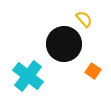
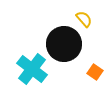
orange square: moved 2 px right, 1 px down
cyan cross: moved 4 px right, 7 px up
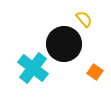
cyan cross: moved 1 px right, 1 px up
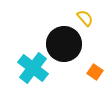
yellow semicircle: moved 1 px right, 1 px up
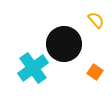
yellow semicircle: moved 11 px right, 2 px down
cyan cross: rotated 16 degrees clockwise
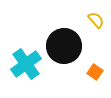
black circle: moved 2 px down
cyan cross: moved 7 px left, 4 px up
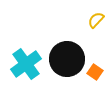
yellow semicircle: rotated 96 degrees counterclockwise
black circle: moved 3 px right, 13 px down
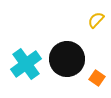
orange square: moved 2 px right, 6 px down
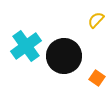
black circle: moved 3 px left, 3 px up
cyan cross: moved 18 px up
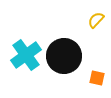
cyan cross: moved 9 px down
orange square: rotated 21 degrees counterclockwise
